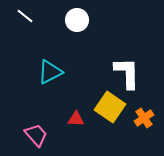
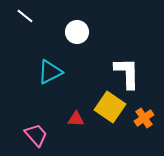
white circle: moved 12 px down
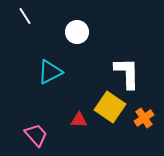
white line: rotated 18 degrees clockwise
red triangle: moved 3 px right, 1 px down
